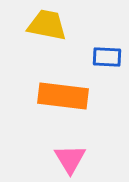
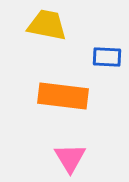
pink triangle: moved 1 px up
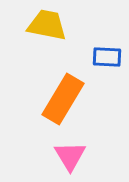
orange rectangle: moved 3 px down; rotated 66 degrees counterclockwise
pink triangle: moved 2 px up
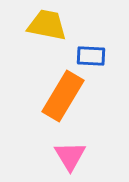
blue rectangle: moved 16 px left, 1 px up
orange rectangle: moved 3 px up
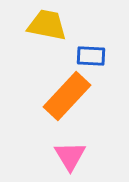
orange rectangle: moved 4 px right; rotated 12 degrees clockwise
